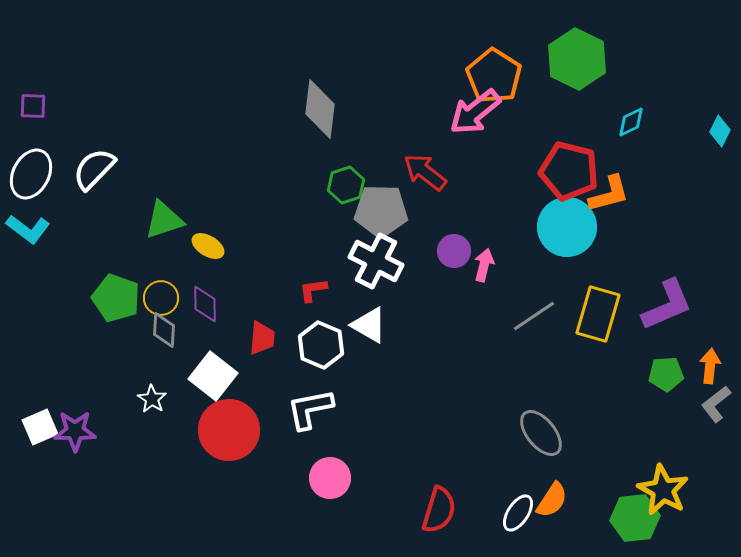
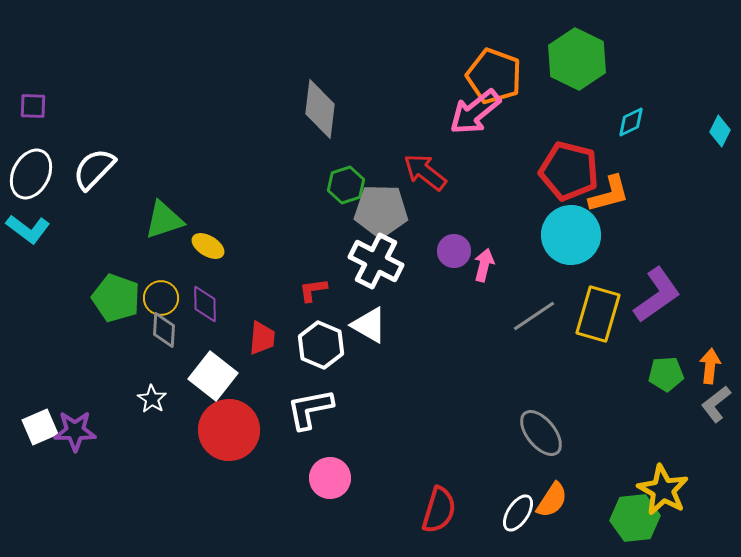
orange pentagon at (494, 76): rotated 12 degrees counterclockwise
cyan circle at (567, 227): moved 4 px right, 8 px down
purple L-shape at (667, 305): moved 10 px left, 10 px up; rotated 12 degrees counterclockwise
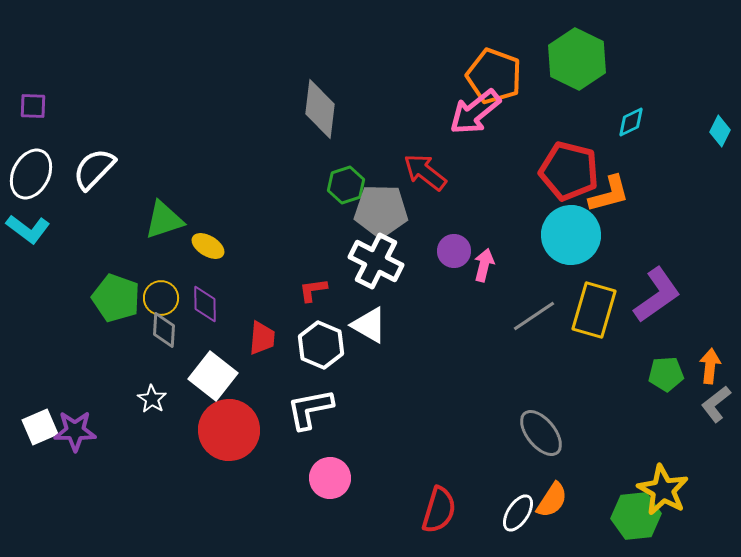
yellow rectangle at (598, 314): moved 4 px left, 4 px up
green hexagon at (635, 518): moved 1 px right, 2 px up
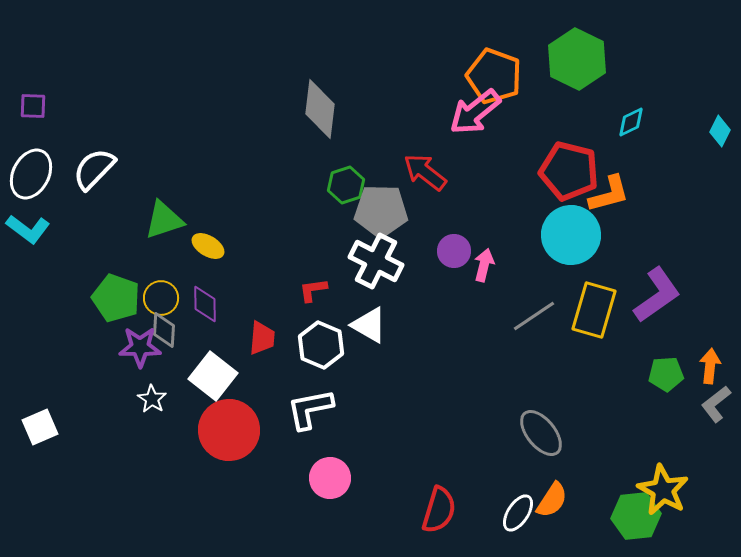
purple star at (75, 431): moved 65 px right, 84 px up
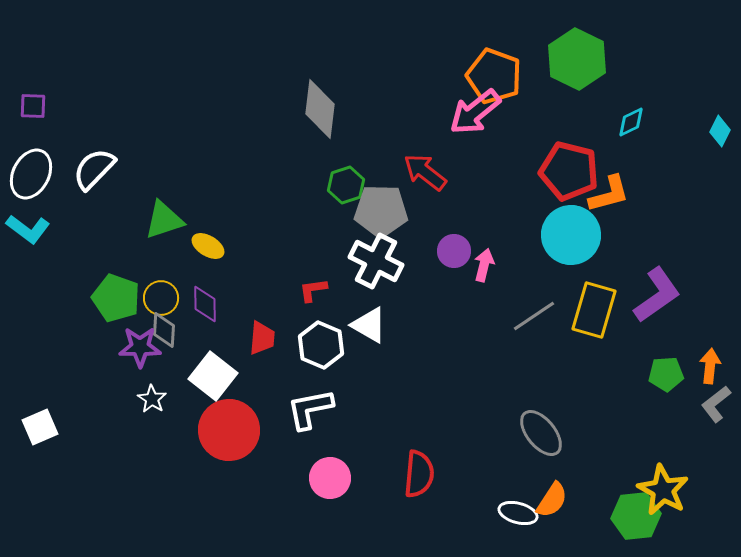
red semicircle at (439, 510): moved 20 px left, 36 px up; rotated 12 degrees counterclockwise
white ellipse at (518, 513): rotated 72 degrees clockwise
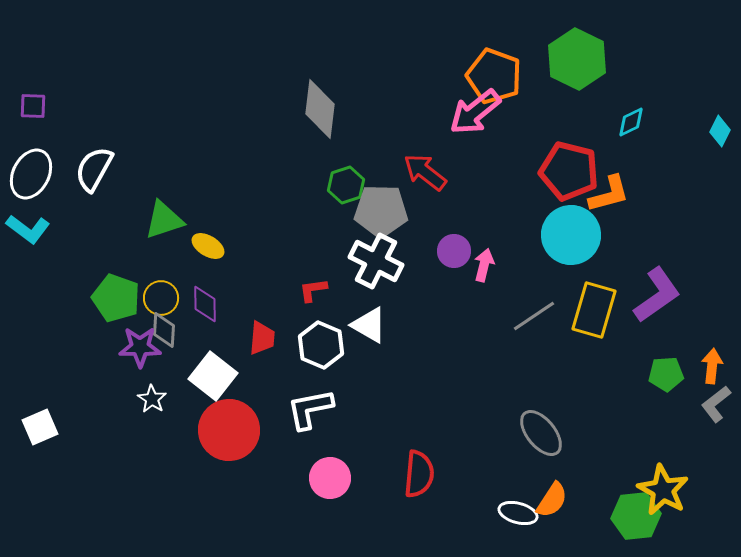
white semicircle at (94, 169): rotated 15 degrees counterclockwise
orange arrow at (710, 366): moved 2 px right
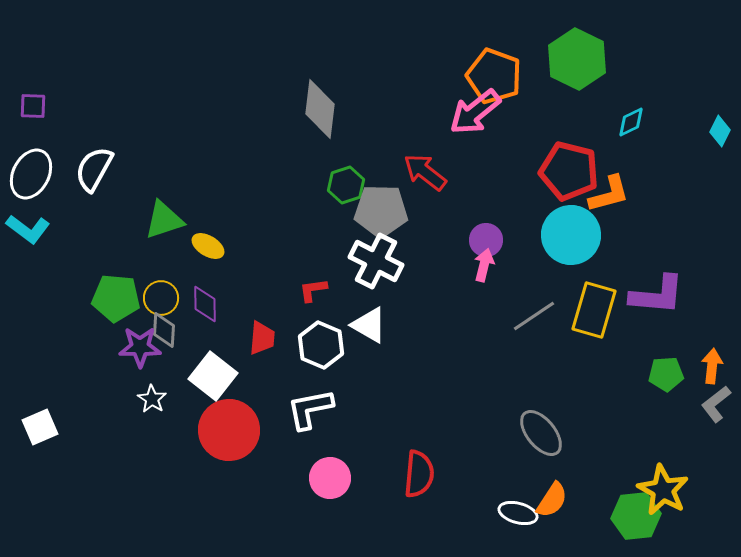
purple circle at (454, 251): moved 32 px right, 11 px up
purple L-shape at (657, 295): rotated 40 degrees clockwise
green pentagon at (116, 298): rotated 15 degrees counterclockwise
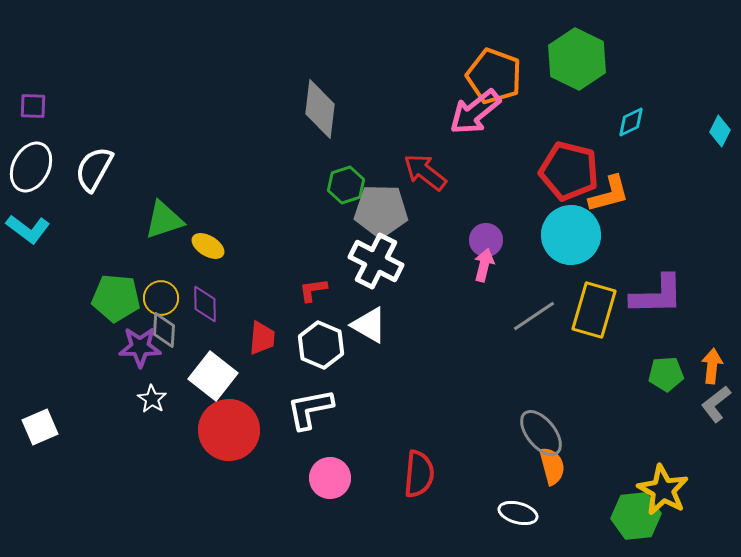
white ellipse at (31, 174): moved 7 px up
purple L-shape at (657, 295): rotated 6 degrees counterclockwise
orange semicircle at (552, 500): moved 34 px up; rotated 48 degrees counterclockwise
